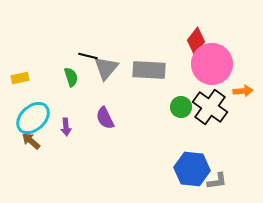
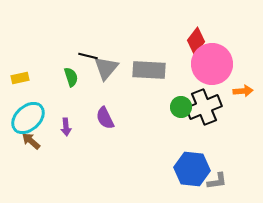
black cross: moved 6 px left; rotated 32 degrees clockwise
cyan ellipse: moved 5 px left
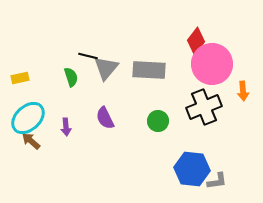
orange arrow: rotated 90 degrees clockwise
green circle: moved 23 px left, 14 px down
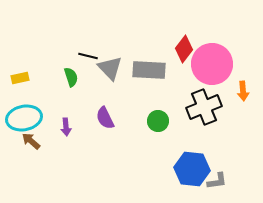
red diamond: moved 12 px left, 8 px down
gray triangle: moved 4 px right; rotated 24 degrees counterclockwise
cyan ellipse: moved 4 px left; rotated 32 degrees clockwise
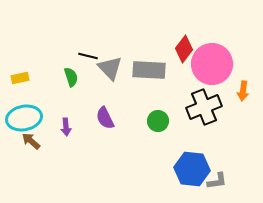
orange arrow: rotated 12 degrees clockwise
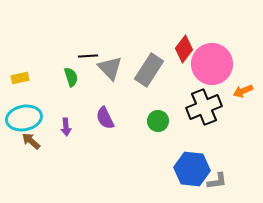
black line: rotated 18 degrees counterclockwise
gray rectangle: rotated 60 degrees counterclockwise
orange arrow: rotated 60 degrees clockwise
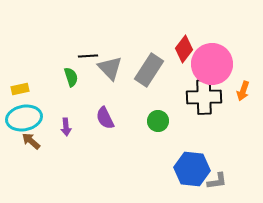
yellow rectangle: moved 11 px down
orange arrow: rotated 48 degrees counterclockwise
black cross: moved 10 px up; rotated 20 degrees clockwise
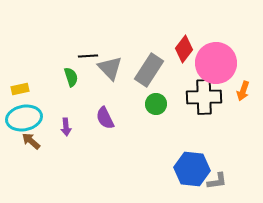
pink circle: moved 4 px right, 1 px up
green circle: moved 2 px left, 17 px up
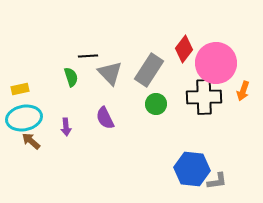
gray triangle: moved 5 px down
